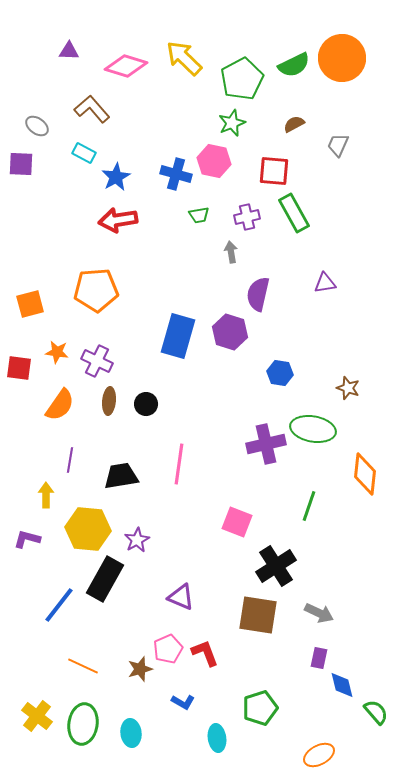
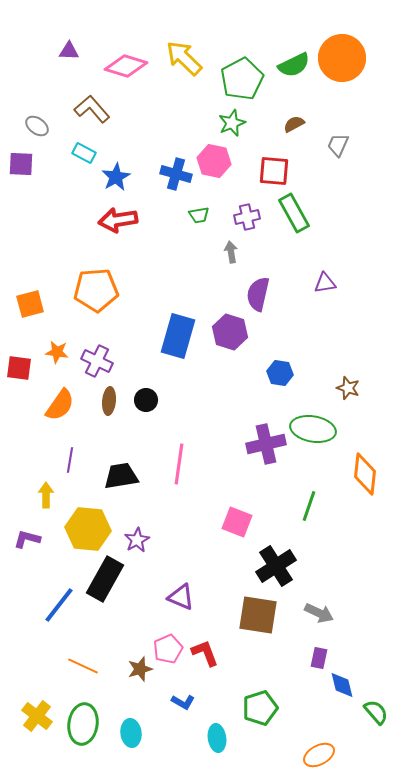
black circle at (146, 404): moved 4 px up
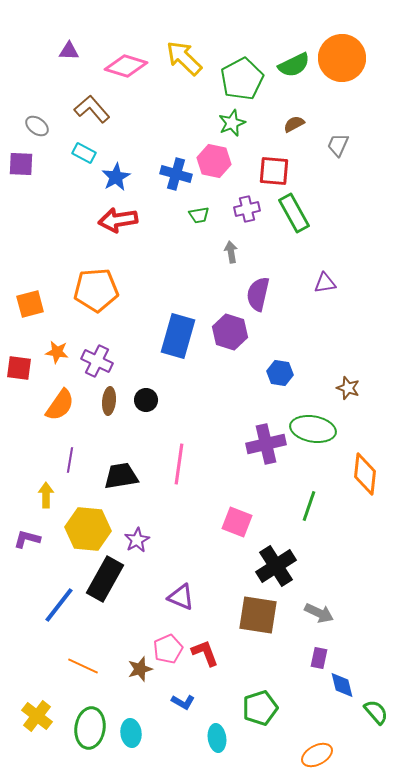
purple cross at (247, 217): moved 8 px up
green ellipse at (83, 724): moved 7 px right, 4 px down
orange ellipse at (319, 755): moved 2 px left
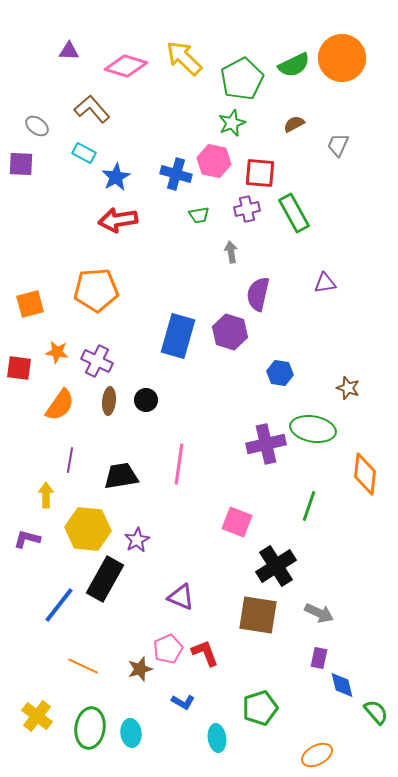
red square at (274, 171): moved 14 px left, 2 px down
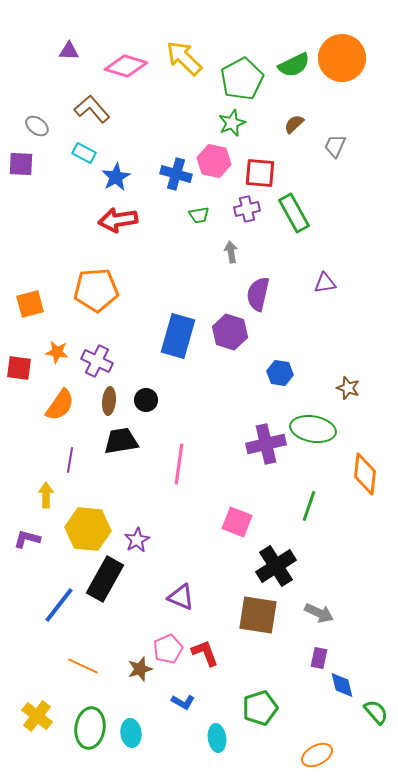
brown semicircle at (294, 124): rotated 15 degrees counterclockwise
gray trapezoid at (338, 145): moved 3 px left, 1 px down
black trapezoid at (121, 476): moved 35 px up
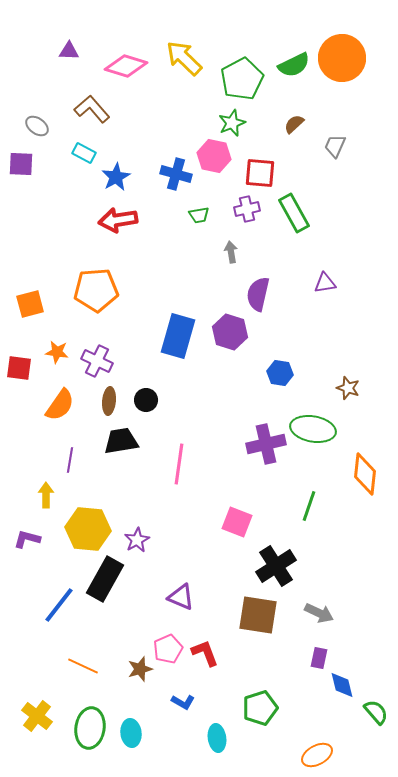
pink hexagon at (214, 161): moved 5 px up
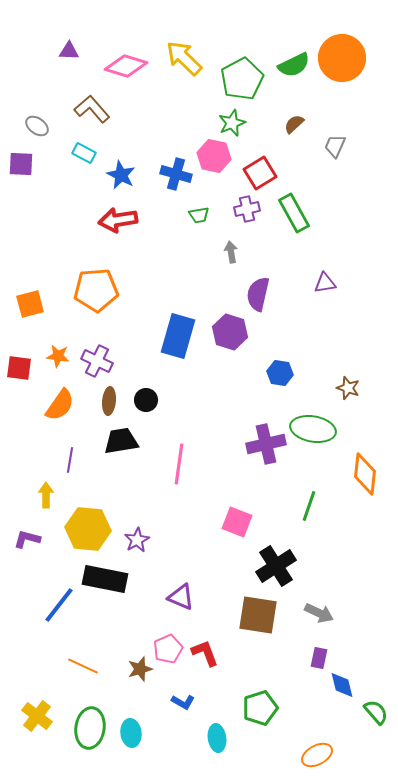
red square at (260, 173): rotated 36 degrees counterclockwise
blue star at (116, 177): moved 5 px right, 2 px up; rotated 16 degrees counterclockwise
orange star at (57, 352): moved 1 px right, 4 px down
black rectangle at (105, 579): rotated 72 degrees clockwise
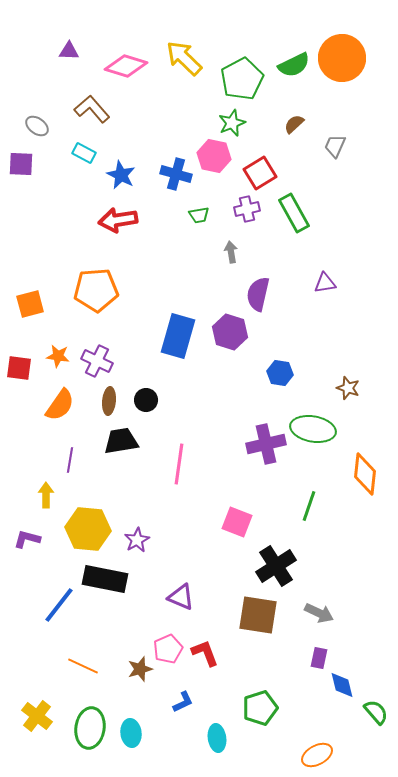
blue L-shape at (183, 702): rotated 55 degrees counterclockwise
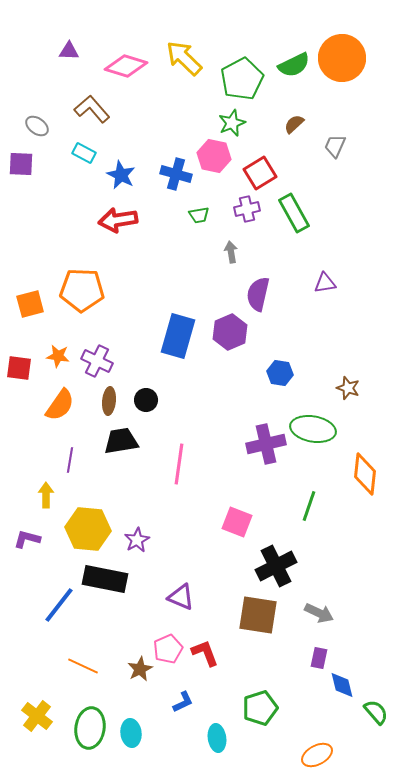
orange pentagon at (96, 290): moved 14 px left; rotated 6 degrees clockwise
purple hexagon at (230, 332): rotated 20 degrees clockwise
black cross at (276, 566): rotated 6 degrees clockwise
brown star at (140, 669): rotated 10 degrees counterclockwise
